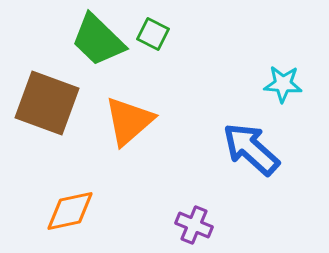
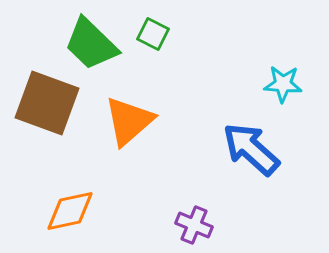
green trapezoid: moved 7 px left, 4 px down
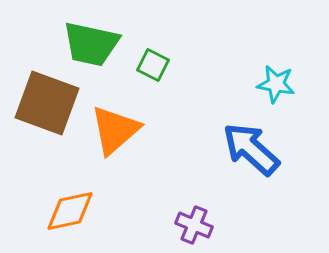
green square: moved 31 px down
green trapezoid: rotated 32 degrees counterclockwise
cyan star: moved 7 px left; rotated 6 degrees clockwise
orange triangle: moved 14 px left, 9 px down
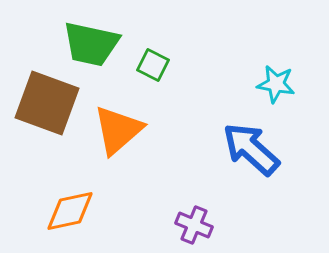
orange triangle: moved 3 px right
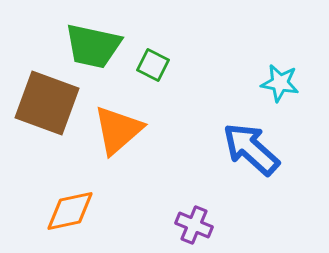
green trapezoid: moved 2 px right, 2 px down
cyan star: moved 4 px right, 1 px up
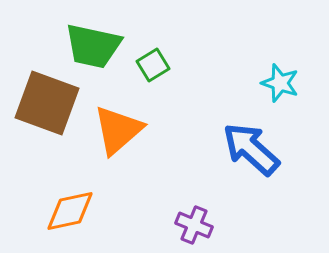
green square: rotated 32 degrees clockwise
cyan star: rotated 9 degrees clockwise
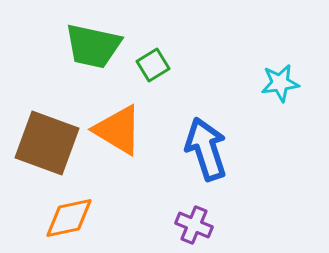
cyan star: rotated 27 degrees counterclockwise
brown square: moved 40 px down
orange triangle: rotated 48 degrees counterclockwise
blue arrow: moved 45 px left; rotated 30 degrees clockwise
orange diamond: moved 1 px left, 7 px down
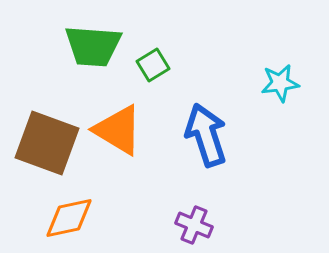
green trapezoid: rotated 8 degrees counterclockwise
blue arrow: moved 14 px up
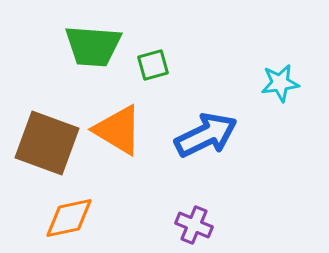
green square: rotated 16 degrees clockwise
blue arrow: rotated 82 degrees clockwise
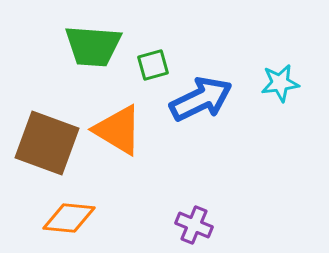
blue arrow: moved 5 px left, 36 px up
orange diamond: rotated 18 degrees clockwise
